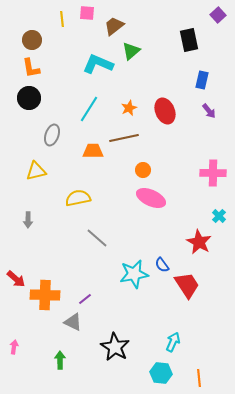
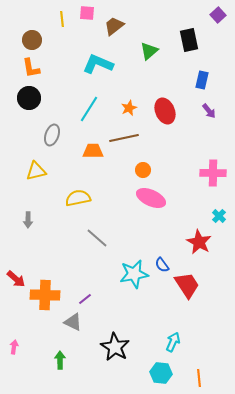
green triangle: moved 18 px right
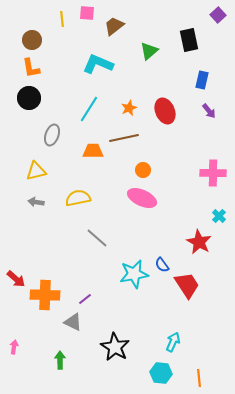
pink ellipse: moved 9 px left
gray arrow: moved 8 px right, 18 px up; rotated 98 degrees clockwise
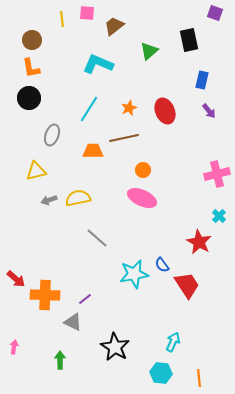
purple square: moved 3 px left, 2 px up; rotated 28 degrees counterclockwise
pink cross: moved 4 px right, 1 px down; rotated 15 degrees counterclockwise
gray arrow: moved 13 px right, 2 px up; rotated 28 degrees counterclockwise
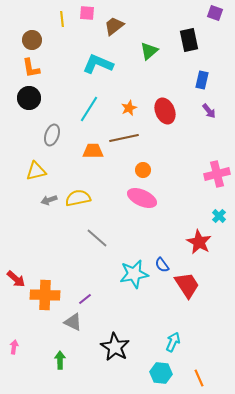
orange line: rotated 18 degrees counterclockwise
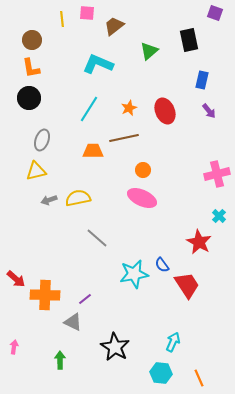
gray ellipse: moved 10 px left, 5 px down
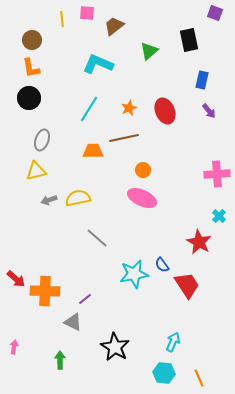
pink cross: rotated 10 degrees clockwise
orange cross: moved 4 px up
cyan hexagon: moved 3 px right
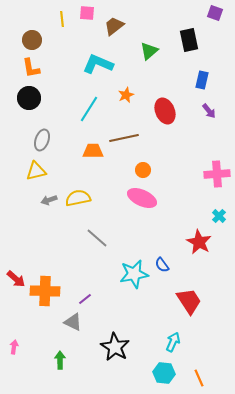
orange star: moved 3 px left, 13 px up
red trapezoid: moved 2 px right, 16 px down
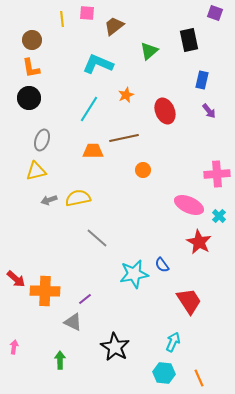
pink ellipse: moved 47 px right, 7 px down
